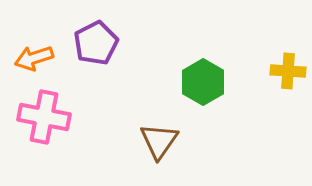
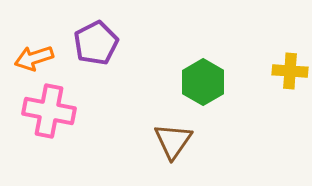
yellow cross: moved 2 px right
pink cross: moved 5 px right, 6 px up
brown triangle: moved 14 px right
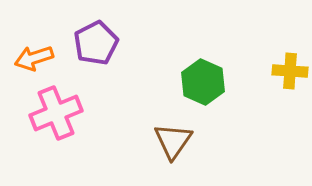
green hexagon: rotated 6 degrees counterclockwise
pink cross: moved 7 px right, 2 px down; rotated 33 degrees counterclockwise
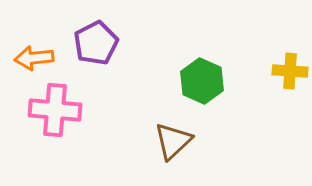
orange arrow: rotated 12 degrees clockwise
green hexagon: moved 1 px left, 1 px up
pink cross: moved 1 px left, 3 px up; rotated 27 degrees clockwise
brown triangle: rotated 12 degrees clockwise
